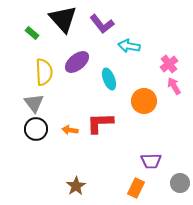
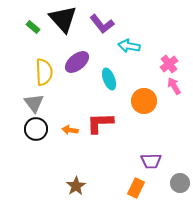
green rectangle: moved 1 px right, 6 px up
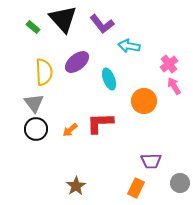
orange arrow: rotated 49 degrees counterclockwise
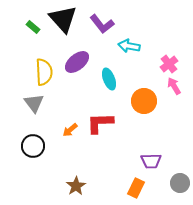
black circle: moved 3 px left, 17 px down
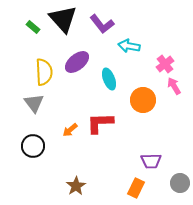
pink cross: moved 4 px left
orange circle: moved 1 px left, 1 px up
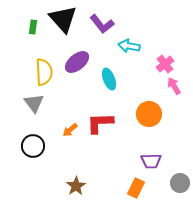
green rectangle: rotated 56 degrees clockwise
orange circle: moved 6 px right, 14 px down
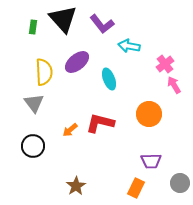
pink arrow: moved 1 px up
red L-shape: rotated 16 degrees clockwise
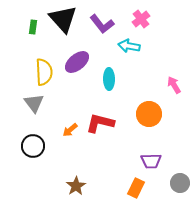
pink cross: moved 24 px left, 45 px up
cyan ellipse: rotated 20 degrees clockwise
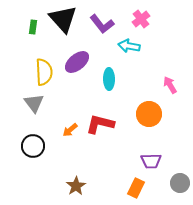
pink arrow: moved 4 px left
red L-shape: moved 1 px down
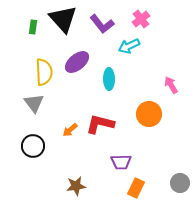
cyan arrow: rotated 35 degrees counterclockwise
pink arrow: moved 1 px right
purple trapezoid: moved 30 px left, 1 px down
brown star: rotated 24 degrees clockwise
